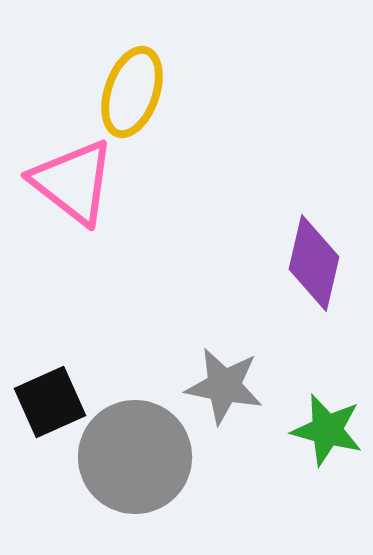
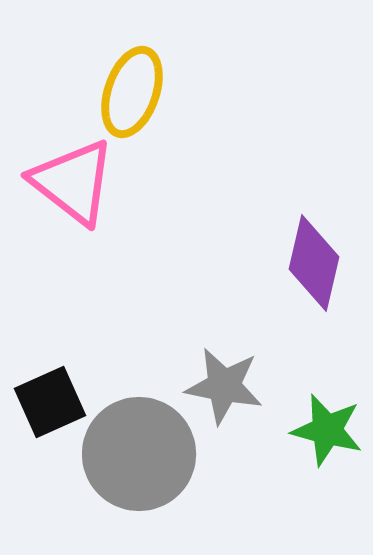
gray circle: moved 4 px right, 3 px up
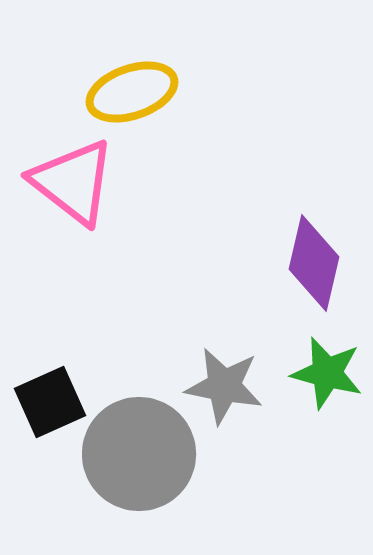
yellow ellipse: rotated 52 degrees clockwise
green star: moved 57 px up
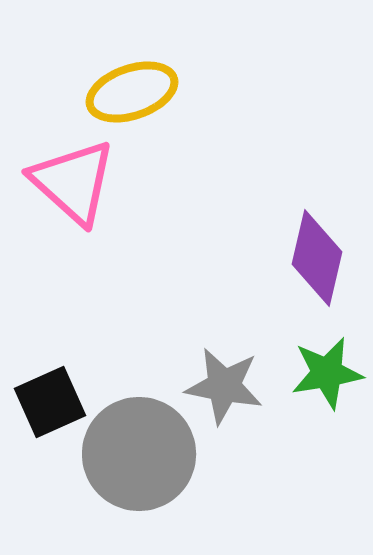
pink triangle: rotated 4 degrees clockwise
purple diamond: moved 3 px right, 5 px up
green star: rotated 24 degrees counterclockwise
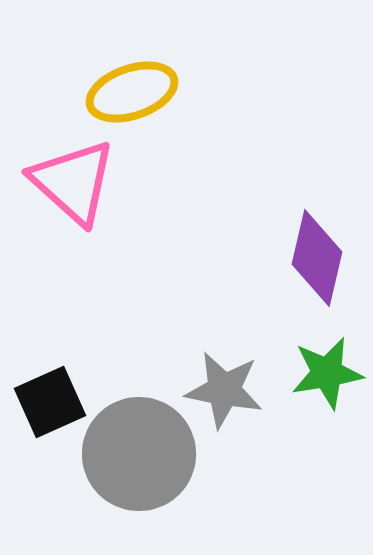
gray star: moved 4 px down
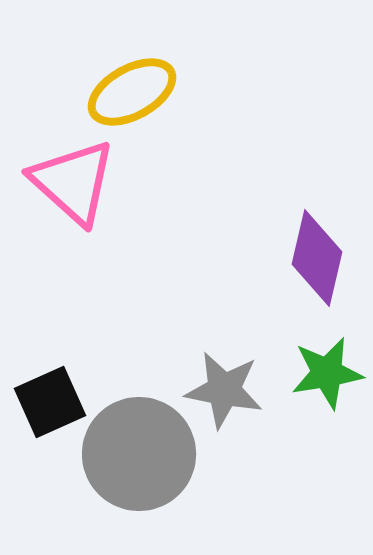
yellow ellipse: rotated 10 degrees counterclockwise
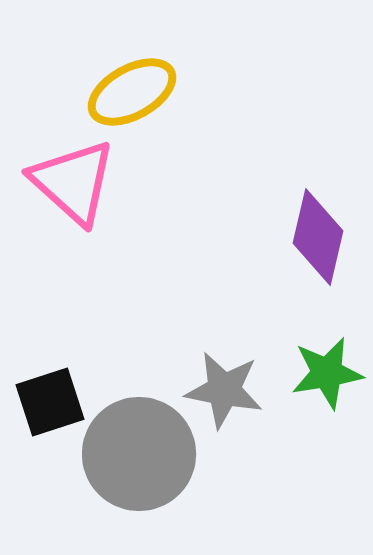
purple diamond: moved 1 px right, 21 px up
black square: rotated 6 degrees clockwise
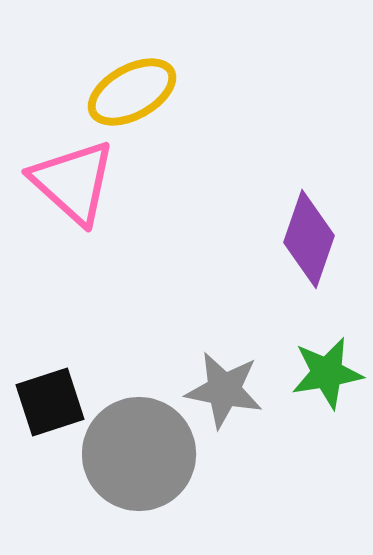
purple diamond: moved 9 px left, 2 px down; rotated 6 degrees clockwise
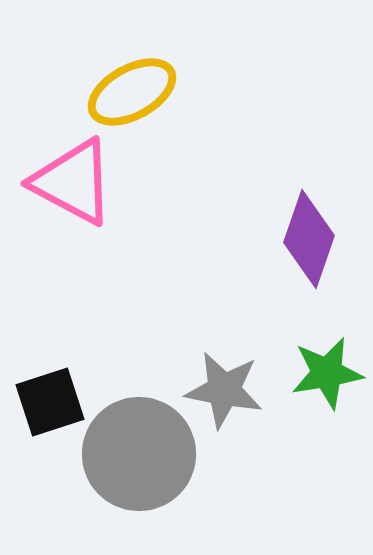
pink triangle: rotated 14 degrees counterclockwise
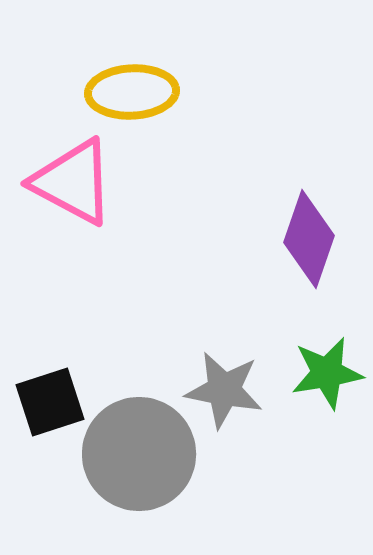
yellow ellipse: rotated 26 degrees clockwise
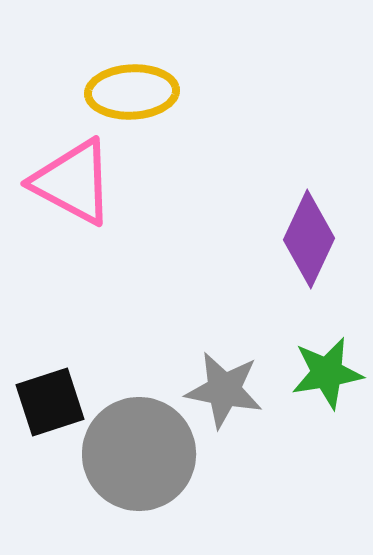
purple diamond: rotated 6 degrees clockwise
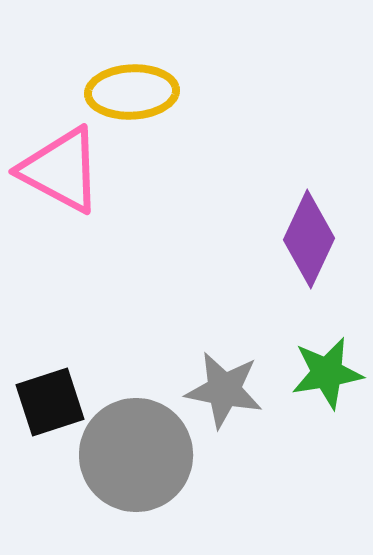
pink triangle: moved 12 px left, 12 px up
gray circle: moved 3 px left, 1 px down
